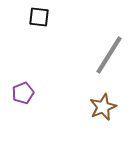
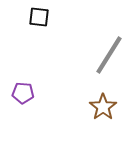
purple pentagon: rotated 25 degrees clockwise
brown star: rotated 12 degrees counterclockwise
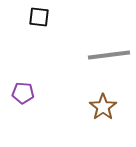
gray line: rotated 51 degrees clockwise
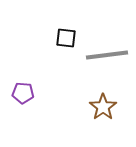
black square: moved 27 px right, 21 px down
gray line: moved 2 px left
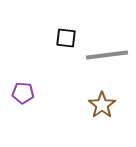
brown star: moved 1 px left, 2 px up
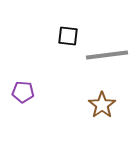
black square: moved 2 px right, 2 px up
purple pentagon: moved 1 px up
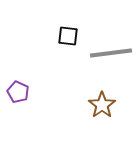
gray line: moved 4 px right, 2 px up
purple pentagon: moved 5 px left; rotated 20 degrees clockwise
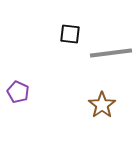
black square: moved 2 px right, 2 px up
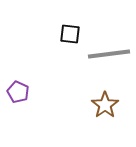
gray line: moved 2 px left, 1 px down
brown star: moved 3 px right
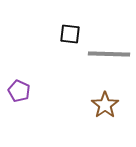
gray line: rotated 9 degrees clockwise
purple pentagon: moved 1 px right, 1 px up
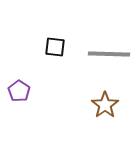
black square: moved 15 px left, 13 px down
purple pentagon: rotated 10 degrees clockwise
